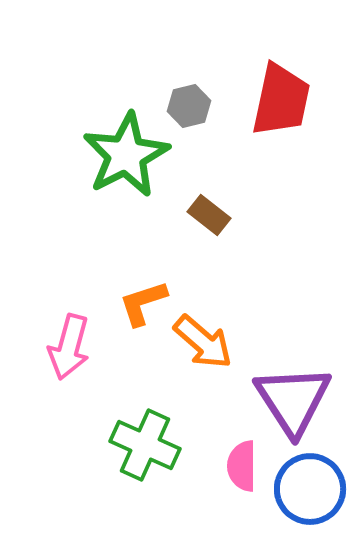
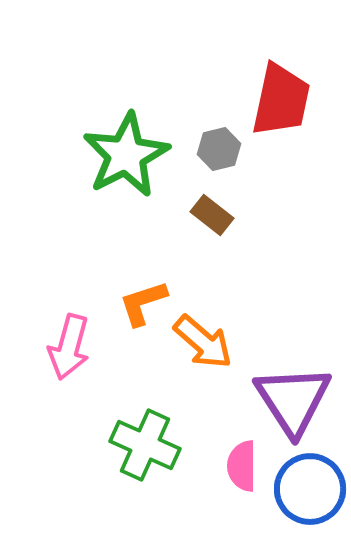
gray hexagon: moved 30 px right, 43 px down
brown rectangle: moved 3 px right
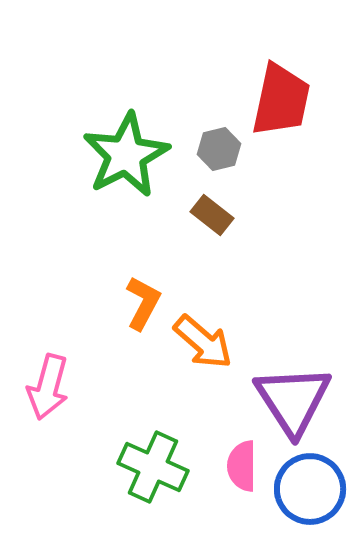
orange L-shape: rotated 136 degrees clockwise
pink arrow: moved 21 px left, 40 px down
green cross: moved 8 px right, 22 px down
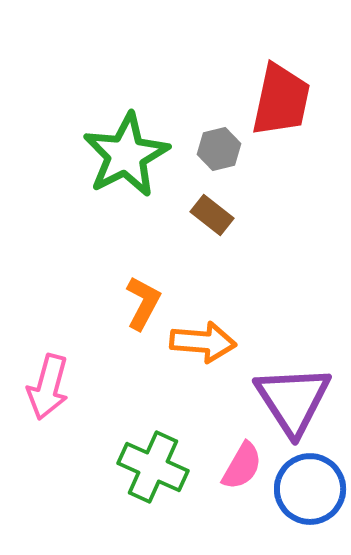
orange arrow: rotated 36 degrees counterclockwise
pink semicircle: rotated 150 degrees counterclockwise
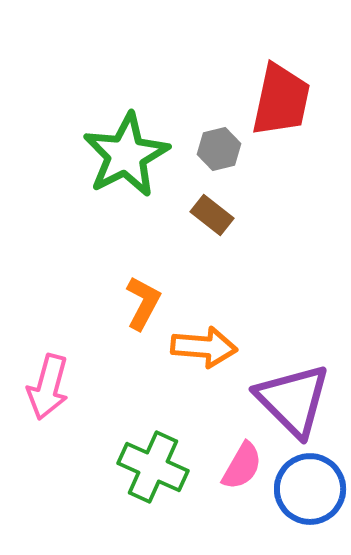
orange arrow: moved 1 px right, 5 px down
purple triangle: rotated 12 degrees counterclockwise
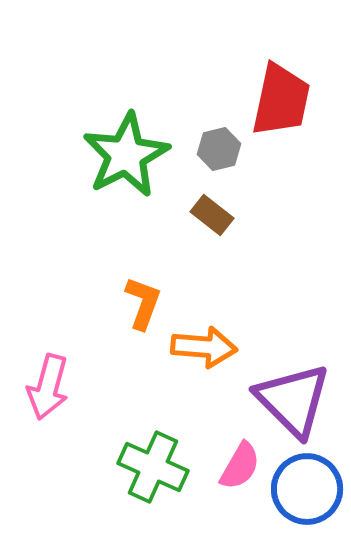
orange L-shape: rotated 8 degrees counterclockwise
pink semicircle: moved 2 px left
blue circle: moved 3 px left
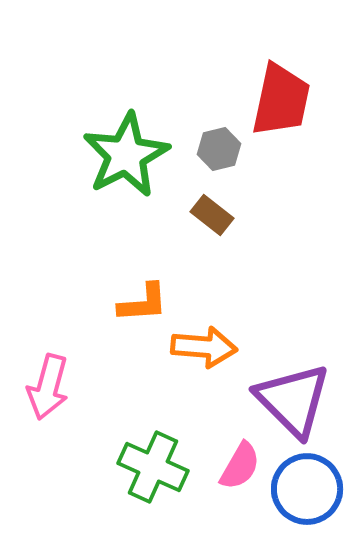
orange L-shape: rotated 66 degrees clockwise
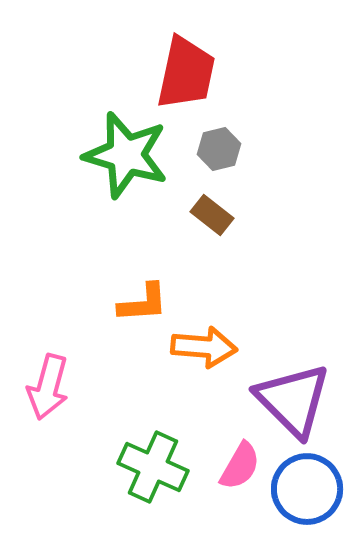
red trapezoid: moved 95 px left, 27 px up
green star: rotated 28 degrees counterclockwise
